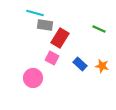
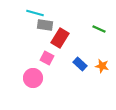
pink square: moved 5 px left
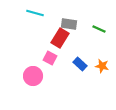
gray rectangle: moved 24 px right, 1 px up
pink square: moved 3 px right
pink circle: moved 2 px up
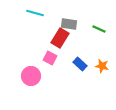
pink circle: moved 2 px left
